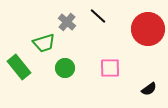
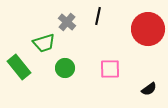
black line: rotated 60 degrees clockwise
pink square: moved 1 px down
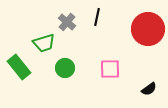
black line: moved 1 px left, 1 px down
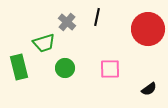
green rectangle: rotated 25 degrees clockwise
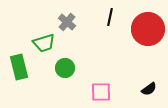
black line: moved 13 px right
pink square: moved 9 px left, 23 px down
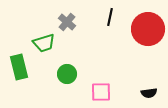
green circle: moved 2 px right, 6 px down
black semicircle: moved 4 px down; rotated 28 degrees clockwise
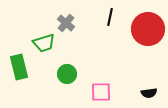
gray cross: moved 1 px left, 1 px down
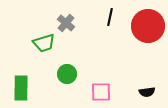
red circle: moved 3 px up
green rectangle: moved 2 px right, 21 px down; rotated 15 degrees clockwise
black semicircle: moved 2 px left, 1 px up
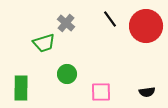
black line: moved 2 px down; rotated 48 degrees counterclockwise
red circle: moved 2 px left
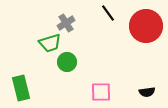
black line: moved 2 px left, 6 px up
gray cross: rotated 18 degrees clockwise
green trapezoid: moved 6 px right
green circle: moved 12 px up
green rectangle: rotated 15 degrees counterclockwise
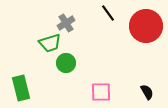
green circle: moved 1 px left, 1 px down
black semicircle: rotated 112 degrees counterclockwise
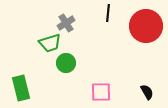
black line: rotated 42 degrees clockwise
